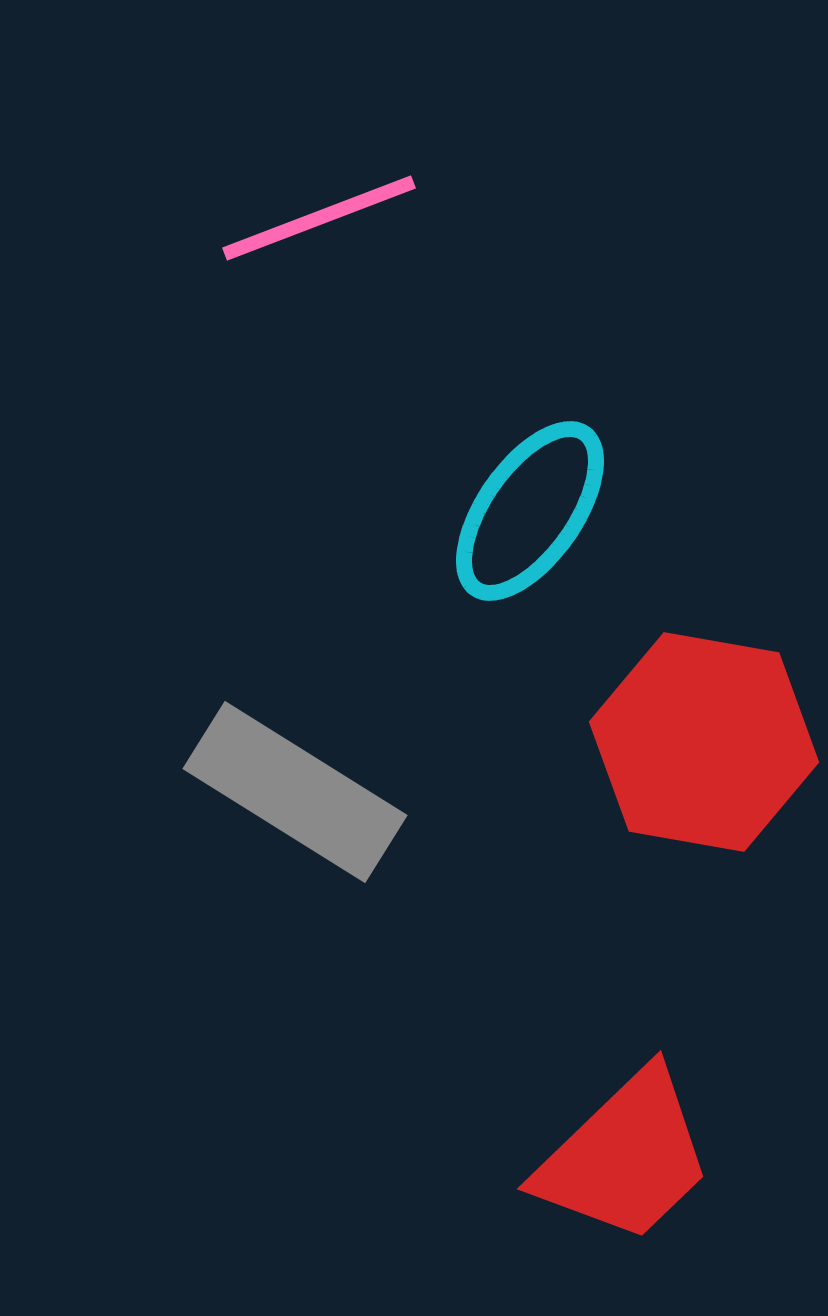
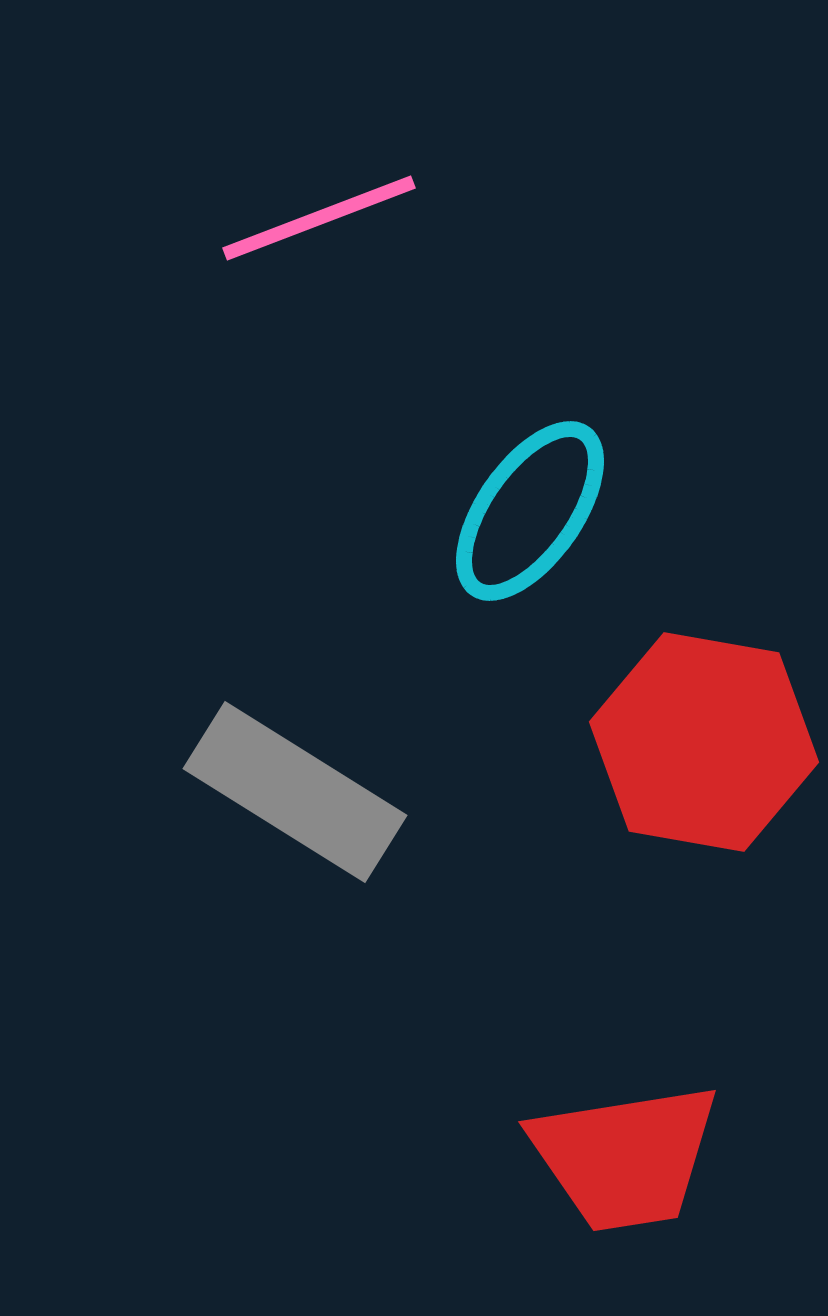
red trapezoid: rotated 35 degrees clockwise
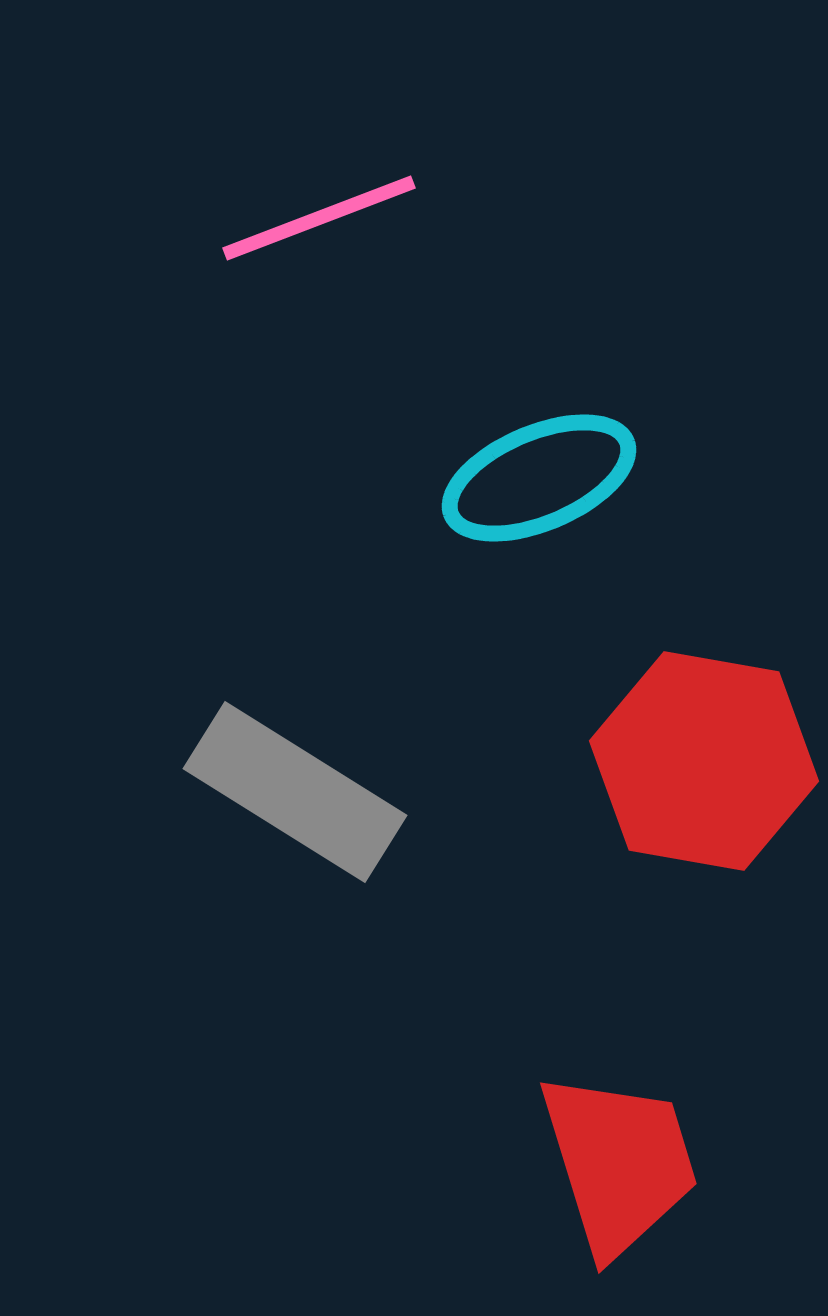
cyan ellipse: moved 9 px right, 33 px up; rotated 32 degrees clockwise
red hexagon: moved 19 px down
red trapezoid: moved 6 px left, 6 px down; rotated 98 degrees counterclockwise
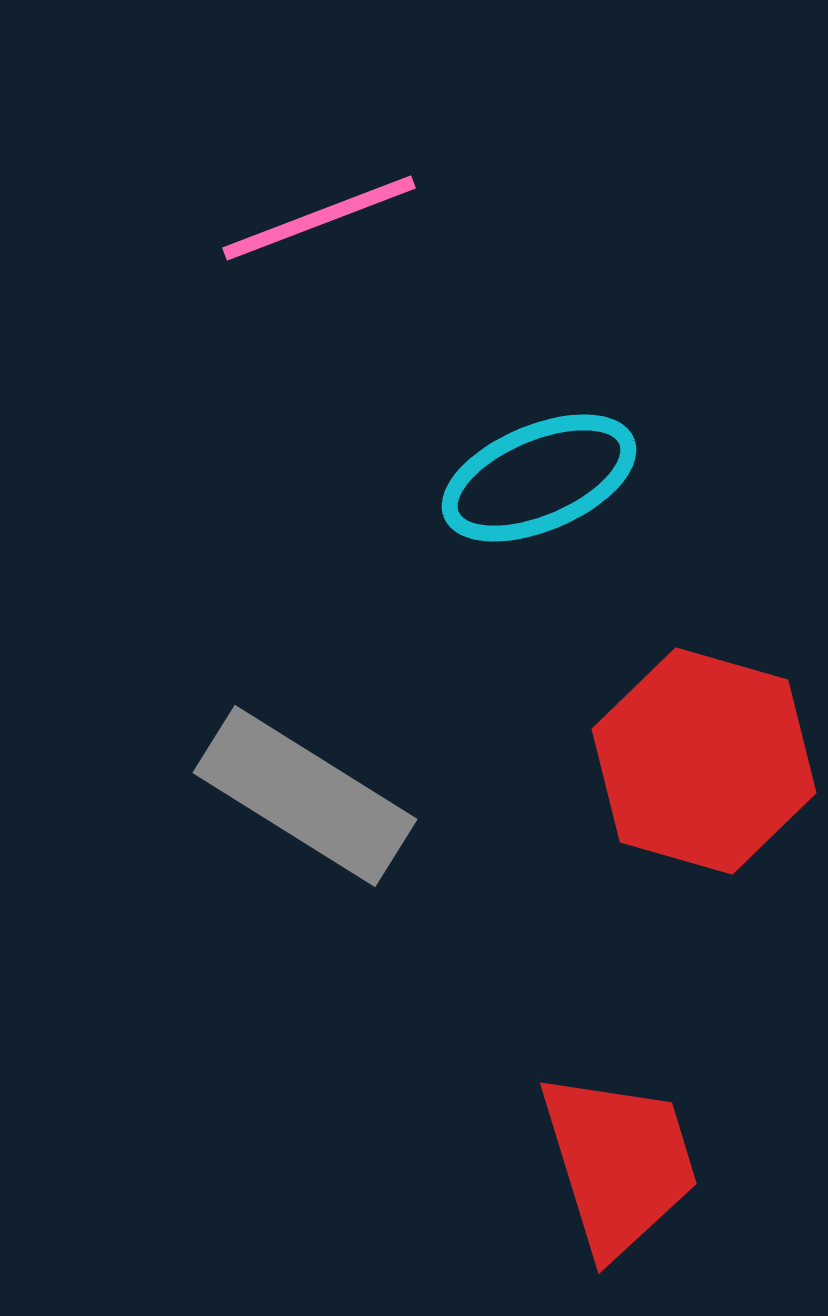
red hexagon: rotated 6 degrees clockwise
gray rectangle: moved 10 px right, 4 px down
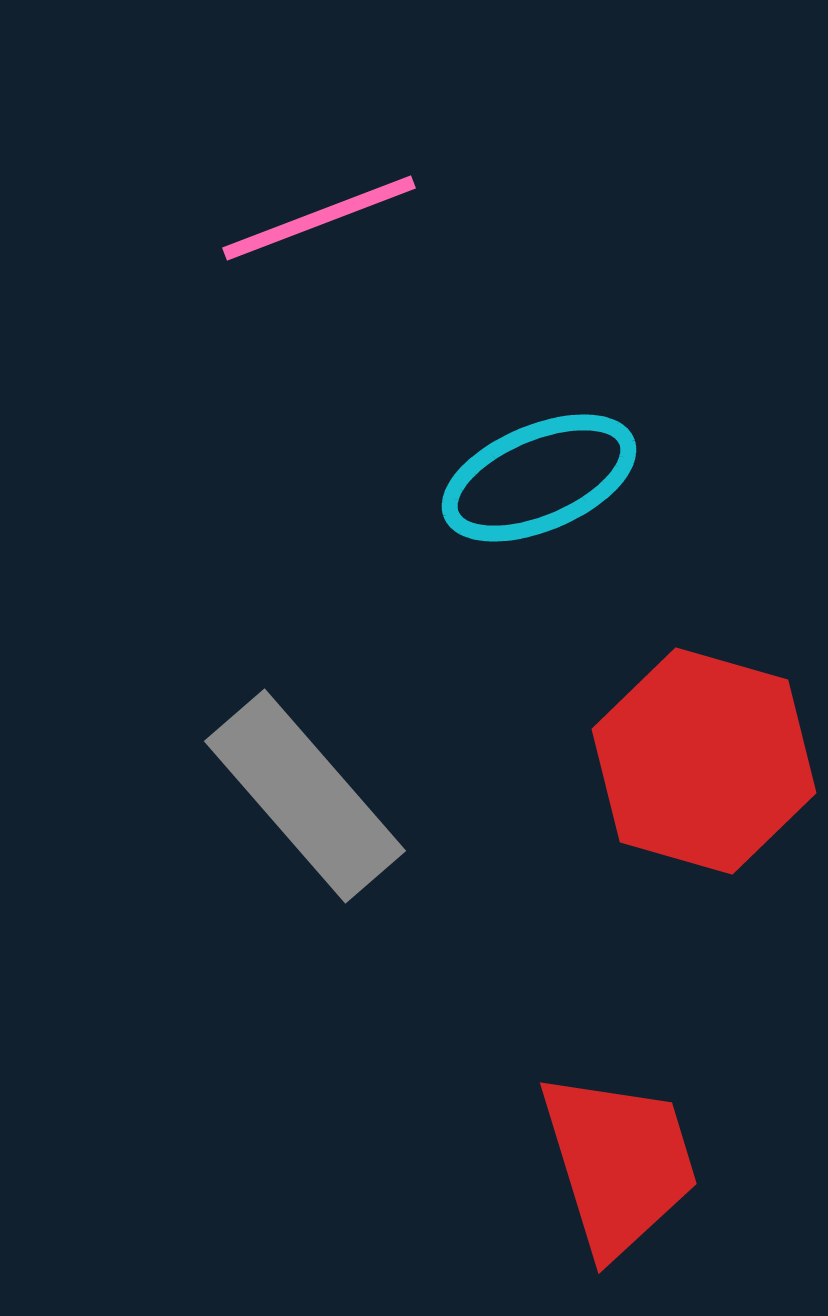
gray rectangle: rotated 17 degrees clockwise
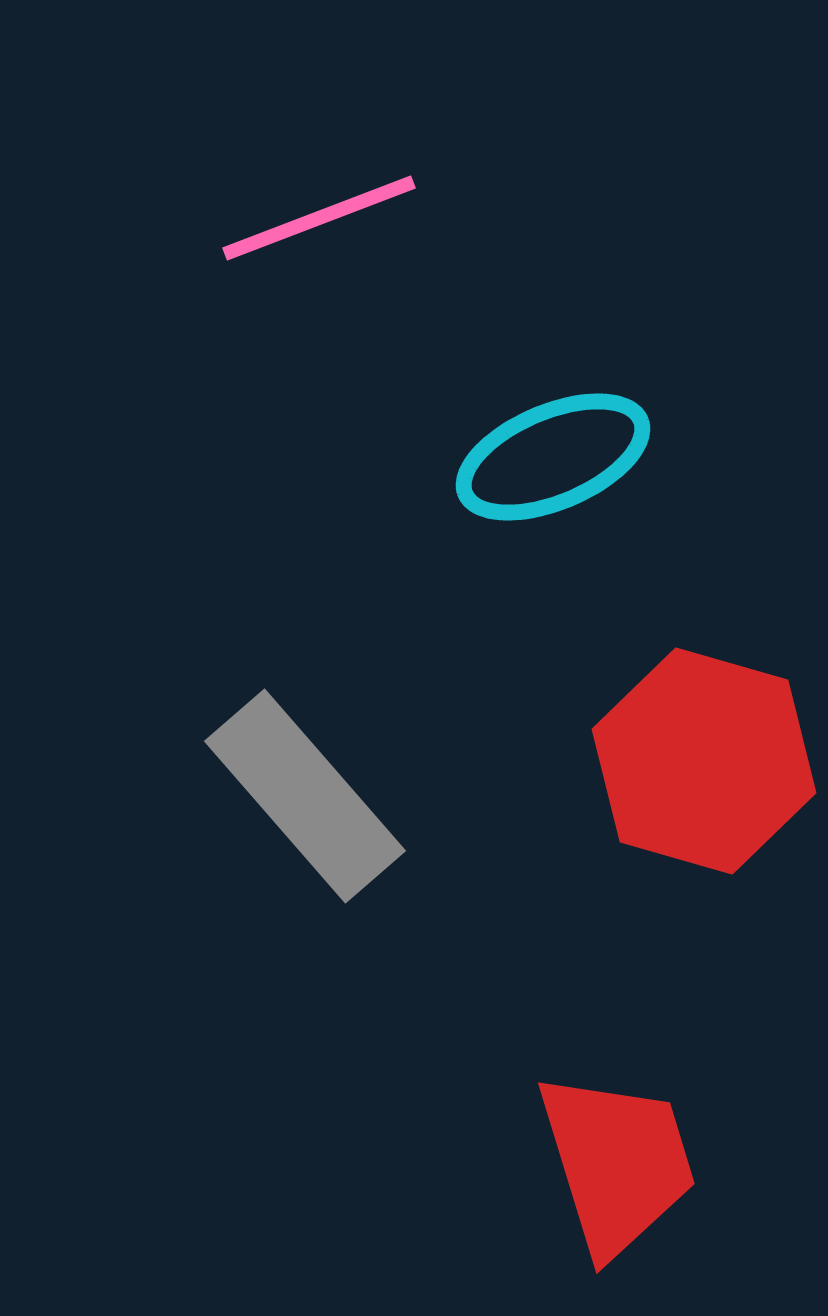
cyan ellipse: moved 14 px right, 21 px up
red trapezoid: moved 2 px left
